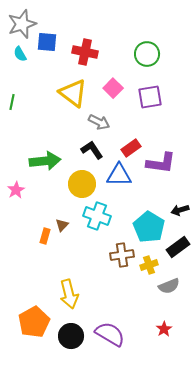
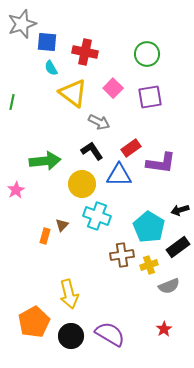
cyan semicircle: moved 31 px right, 14 px down
black L-shape: moved 1 px down
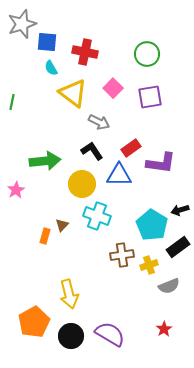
cyan pentagon: moved 3 px right, 2 px up
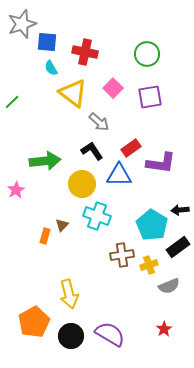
green line: rotated 35 degrees clockwise
gray arrow: rotated 15 degrees clockwise
black arrow: rotated 12 degrees clockwise
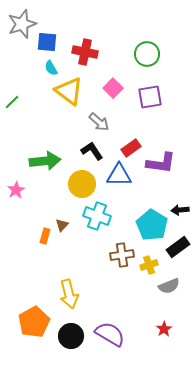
yellow triangle: moved 4 px left, 2 px up
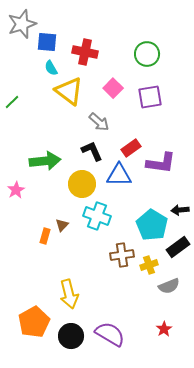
black L-shape: rotated 10 degrees clockwise
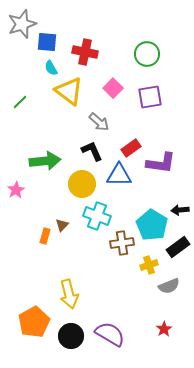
green line: moved 8 px right
brown cross: moved 12 px up
